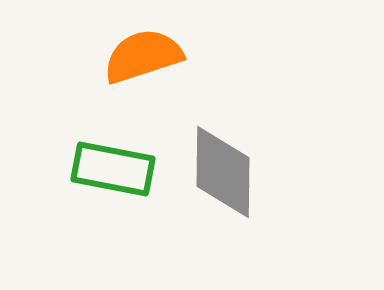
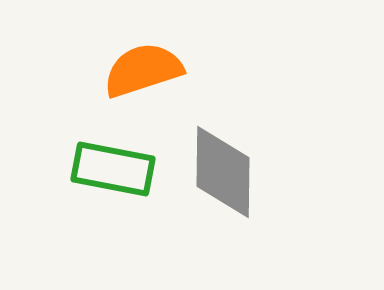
orange semicircle: moved 14 px down
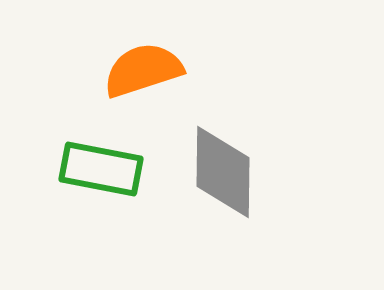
green rectangle: moved 12 px left
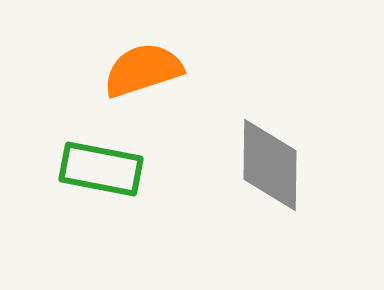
gray diamond: moved 47 px right, 7 px up
